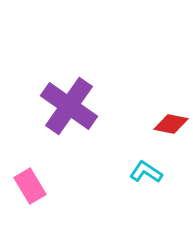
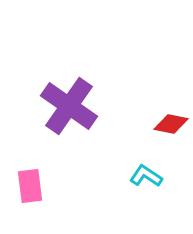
cyan L-shape: moved 4 px down
pink rectangle: rotated 24 degrees clockwise
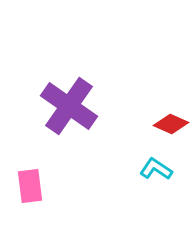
red diamond: rotated 12 degrees clockwise
cyan L-shape: moved 10 px right, 7 px up
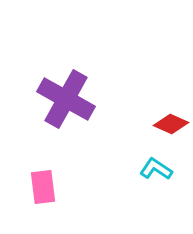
purple cross: moved 3 px left, 7 px up; rotated 6 degrees counterclockwise
pink rectangle: moved 13 px right, 1 px down
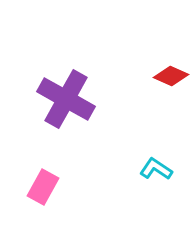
red diamond: moved 48 px up
pink rectangle: rotated 36 degrees clockwise
